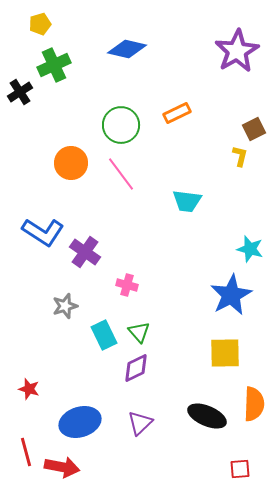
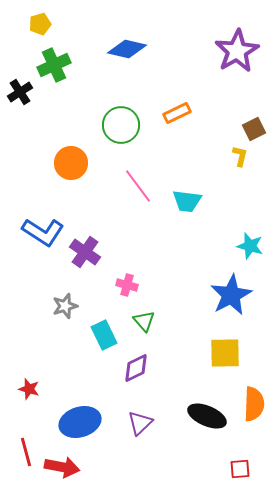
pink line: moved 17 px right, 12 px down
cyan star: moved 3 px up
green triangle: moved 5 px right, 11 px up
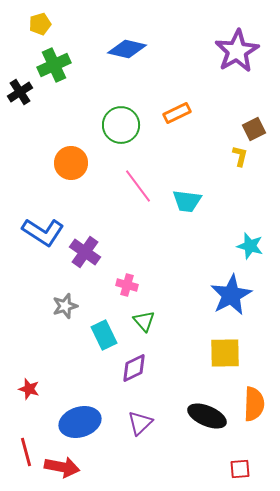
purple diamond: moved 2 px left
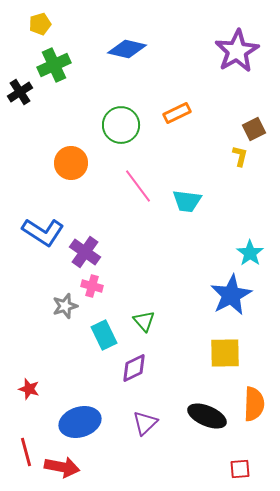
cyan star: moved 7 px down; rotated 20 degrees clockwise
pink cross: moved 35 px left, 1 px down
purple triangle: moved 5 px right
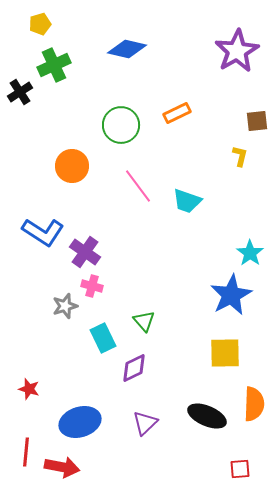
brown square: moved 3 px right, 8 px up; rotated 20 degrees clockwise
orange circle: moved 1 px right, 3 px down
cyan trapezoid: rotated 12 degrees clockwise
cyan rectangle: moved 1 px left, 3 px down
red line: rotated 20 degrees clockwise
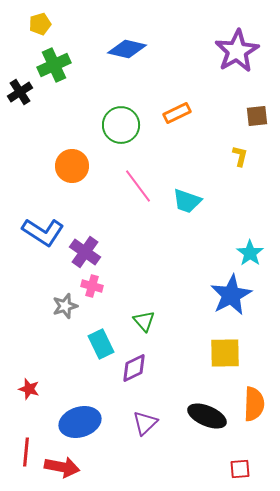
brown square: moved 5 px up
cyan rectangle: moved 2 px left, 6 px down
